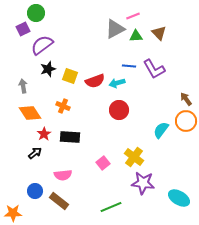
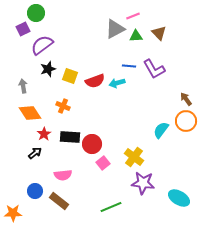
red circle: moved 27 px left, 34 px down
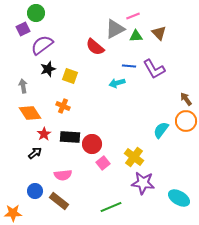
red semicircle: moved 34 px up; rotated 60 degrees clockwise
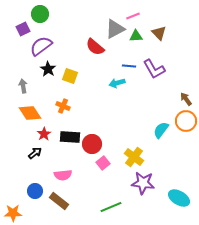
green circle: moved 4 px right, 1 px down
purple semicircle: moved 1 px left, 1 px down
black star: rotated 21 degrees counterclockwise
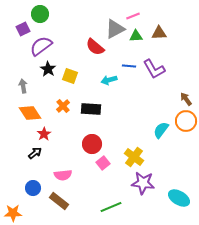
brown triangle: rotated 49 degrees counterclockwise
cyan arrow: moved 8 px left, 3 px up
orange cross: rotated 24 degrees clockwise
black rectangle: moved 21 px right, 28 px up
blue circle: moved 2 px left, 3 px up
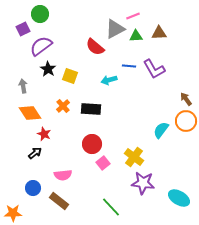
red star: rotated 16 degrees counterclockwise
green line: rotated 70 degrees clockwise
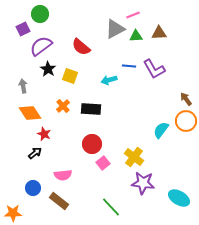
pink line: moved 1 px up
red semicircle: moved 14 px left
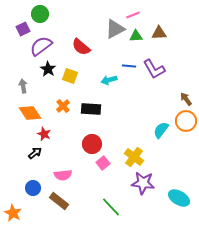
orange star: rotated 30 degrees clockwise
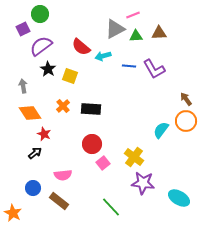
cyan arrow: moved 6 px left, 24 px up
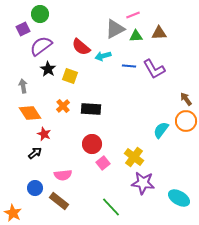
blue circle: moved 2 px right
